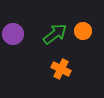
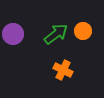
green arrow: moved 1 px right
orange cross: moved 2 px right, 1 px down
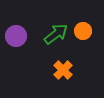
purple circle: moved 3 px right, 2 px down
orange cross: rotated 18 degrees clockwise
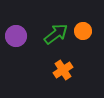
orange cross: rotated 12 degrees clockwise
